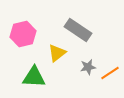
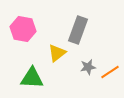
gray rectangle: rotated 76 degrees clockwise
pink hexagon: moved 5 px up; rotated 25 degrees clockwise
orange line: moved 1 px up
green triangle: moved 2 px left, 1 px down
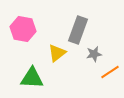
gray star: moved 6 px right, 13 px up
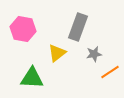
gray rectangle: moved 3 px up
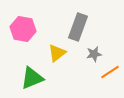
green triangle: rotated 25 degrees counterclockwise
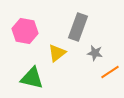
pink hexagon: moved 2 px right, 2 px down
gray star: moved 1 px right, 1 px up; rotated 21 degrees clockwise
green triangle: rotated 35 degrees clockwise
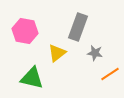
orange line: moved 2 px down
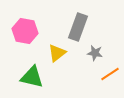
green triangle: moved 1 px up
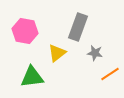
green triangle: rotated 20 degrees counterclockwise
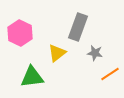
pink hexagon: moved 5 px left, 2 px down; rotated 15 degrees clockwise
